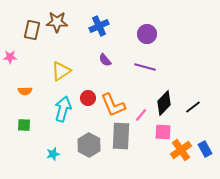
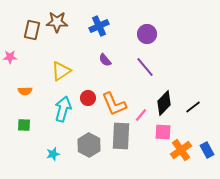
purple line: rotated 35 degrees clockwise
orange L-shape: moved 1 px right, 1 px up
blue rectangle: moved 2 px right, 1 px down
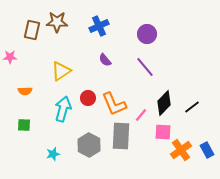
black line: moved 1 px left
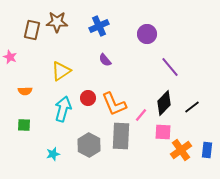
pink star: rotated 24 degrees clockwise
purple line: moved 25 px right
blue rectangle: rotated 35 degrees clockwise
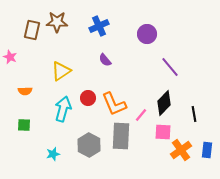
black line: moved 2 px right, 7 px down; rotated 63 degrees counterclockwise
